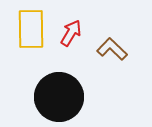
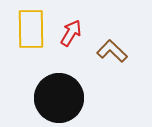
brown L-shape: moved 2 px down
black circle: moved 1 px down
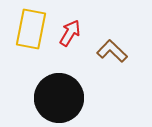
yellow rectangle: rotated 12 degrees clockwise
red arrow: moved 1 px left
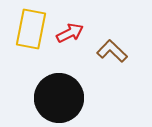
red arrow: rotated 32 degrees clockwise
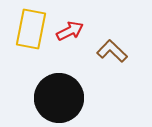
red arrow: moved 2 px up
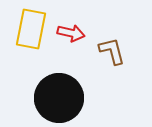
red arrow: moved 1 px right, 2 px down; rotated 40 degrees clockwise
brown L-shape: rotated 32 degrees clockwise
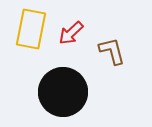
red arrow: rotated 124 degrees clockwise
black circle: moved 4 px right, 6 px up
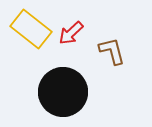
yellow rectangle: rotated 63 degrees counterclockwise
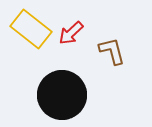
black circle: moved 1 px left, 3 px down
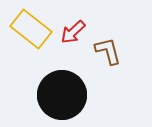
red arrow: moved 2 px right, 1 px up
brown L-shape: moved 4 px left
